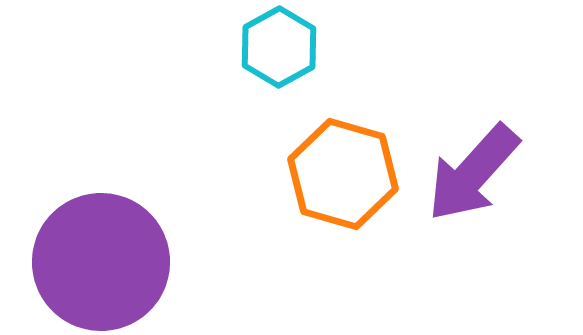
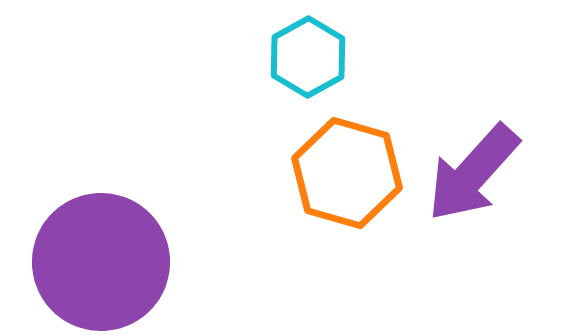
cyan hexagon: moved 29 px right, 10 px down
orange hexagon: moved 4 px right, 1 px up
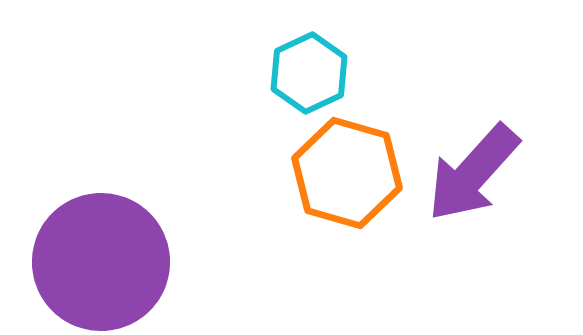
cyan hexagon: moved 1 px right, 16 px down; rotated 4 degrees clockwise
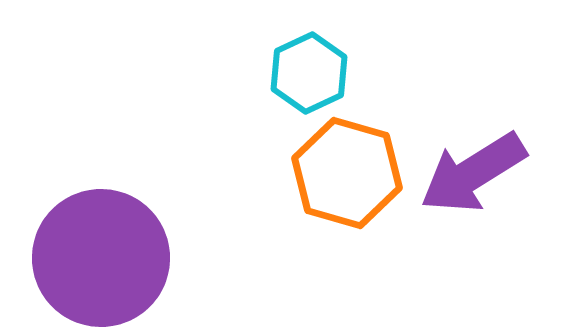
purple arrow: rotated 16 degrees clockwise
purple circle: moved 4 px up
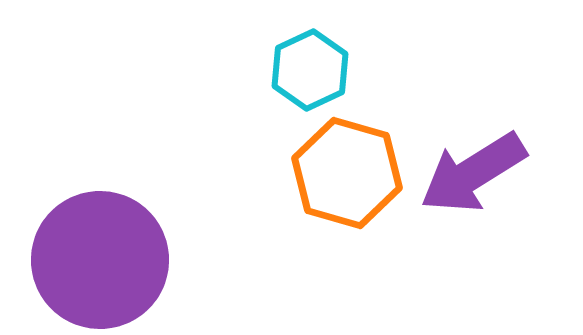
cyan hexagon: moved 1 px right, 3 px up
purple circle: moved 1 px left, 2 px down
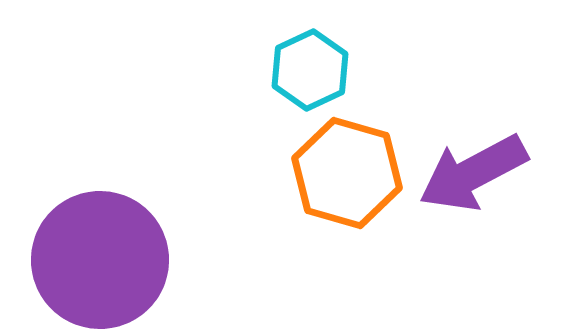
purple arrow: rotated 4 degrees clockwise
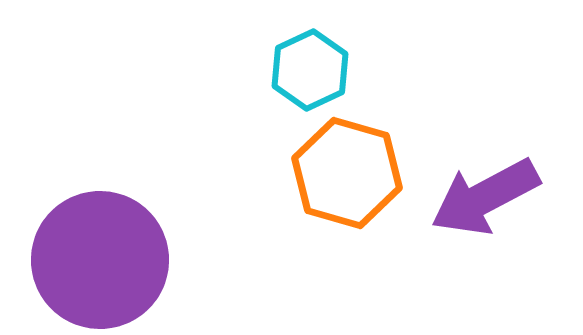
purple arrow: moved 12 px right, 24 px down
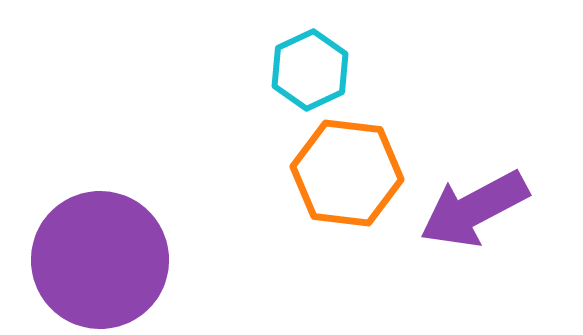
orange hexagon: rotated 9 degrees counterclockwise
purple arrow: moved 11 px left, 12 px down
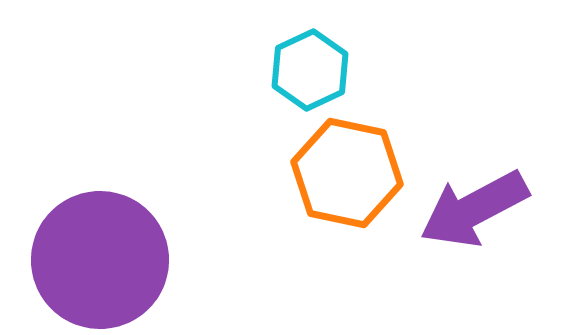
orange hexagon: rotated 5 degrees clockwise
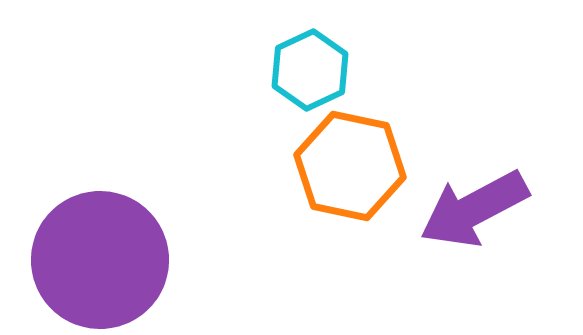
orange hexagon: moved 3 px right, 7 px up
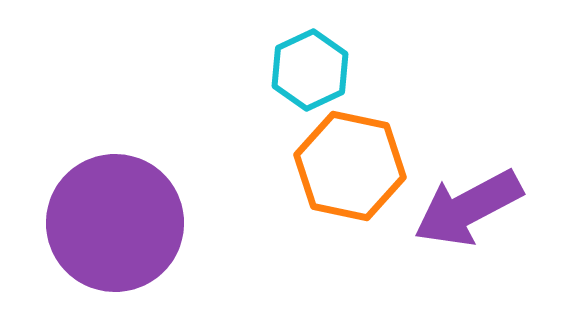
purple arrow: moved 6 px left, 1 px up
purple circle: moved 15 px right, 37 px up
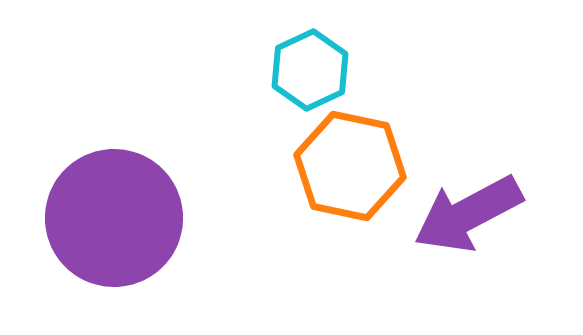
purple arrow: moved 6 px down
purple circle: moved 1 px left, 5 px up
